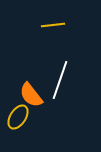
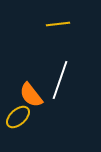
yellow line: moved 5 px right, 1 px up
yellow ellipse: rotated 15 degrees clockwise
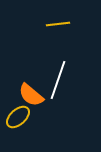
white line: moved 2 px left
orange semicircle: rotated 12 degrees counterclockwise
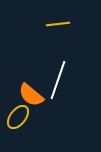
yellow ellipse: rotated 10 degrees counterclockwise
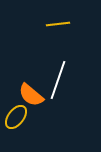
yellow ellipse: moved 2 px left
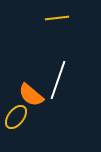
yellow line: moved 1 px left, 6 px up
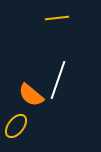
yellow ellipse: moved 9 px down
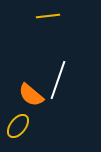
yellow line: moved 9 px left, 2 px up
yellow ellipse: moved 2 px right
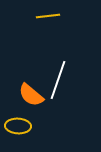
yellow ellipse: rotated 55 degrees clockwise
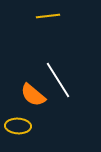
white line: rotated 51 degrees counterclockwise
orange semicircle: moved 2 px right
